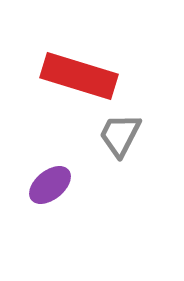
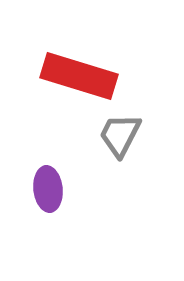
purple ellipse: moved 2 px left, 4 px down; rotated 57 degrees counterclockwise
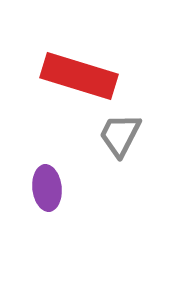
purple ellipse: moved 1 px left, 1 px up
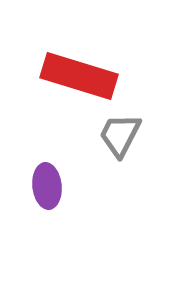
purple ellipse: moved 2 px up
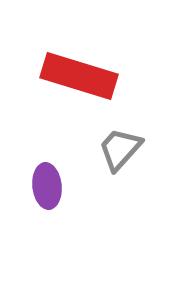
gray trapezoid: moved 14 px down; rotated 15 degrees clockwise
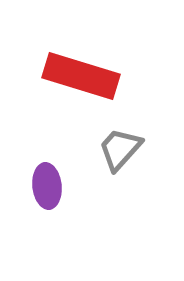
red rectangle: moved 2 px right
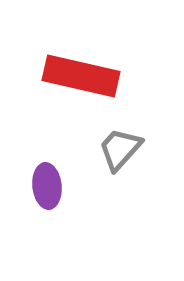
red rectangle: rotated 4 degrees counterclockwise
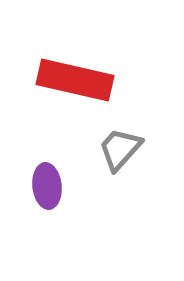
red rectangle: moved 6 px left, 4 px down
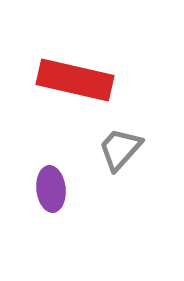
purple ellipse: moved 4 px right, 3 px down
